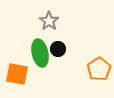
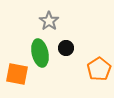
black circle: moved 8 px right, 1 px up
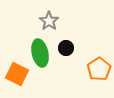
orange square: rotated 15 degrees clockwise
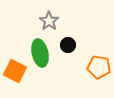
black circle: moved 2 px right, 3 px up
orange pentagon: moved 2 px up; rotated 30 degrees counterclockwise
orange square: moved 2 px left, 3 px up
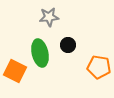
gray star: moved 4 px up; rotated 30 degrees clockwise
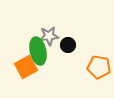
gray star: moved 19 px down
green ellipse: moved 2 px left, 2 px up
orange square: moved 11 px right, 4 px up; rotated 35 degrees clockwise
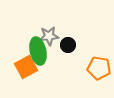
orange pentagon: moved 1 px down
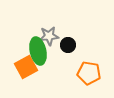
orange pentagon: moved 10 px left, 5 px down
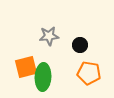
black circle: moved 12 px right
green ellipse: moved 5 px right, 26 px down; rotated 16 degrees clockwise
orange square: rotated 15 degrees clockwise
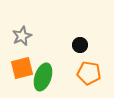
gray star: moved 27 px left; rotated 18 degrees counterclockwise
orange square: moved 4 px left, 1 px down
green ellipse: rotated 16 degrees clockwise
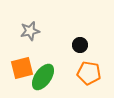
gray star: moved 8 px right, 5 px up; rotated 12 degrees clockwise
green ellipse: rotated 16 degrees clockwise
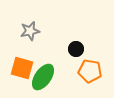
black circle: moved 4 px left, 4 px down
orange square: rotated 30 degrees clockwise
orange pentagon: moved 1 px right, 2 px up
